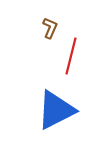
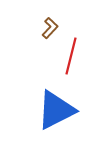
brown L-shape: rotated 20 degrees clockwise
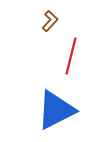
brown L-shape: moved 7 px up
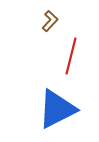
blue triangle: moved 1 px right, 1 px up
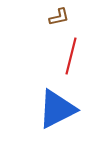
brown L-shape: moved 9 px right, 4 px up; rotated 35 degrees clockwise
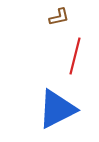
red line: moved 4 px right
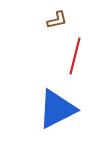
brown L-shape: moved 2 px left, 3 px down
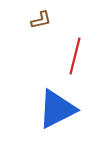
brown L-shape: moved 16 px left
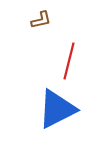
red line: moved 6 px left, 5 px down
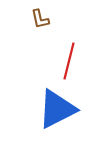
brown L-shape: moved 1 px left, 1 px up; rotated 90 degrees clockwise
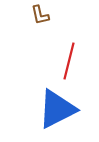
brown L-shape: moved 4 px up
